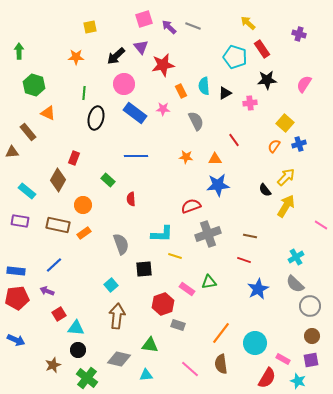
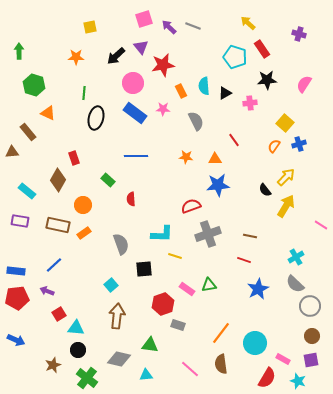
pink circle at (124, 84): moved 9 px right, 1 px up
red rectangle at (74, 158): rotated 40 degrees counterclockwise
green triangle at (209, 282): moved 3 px down
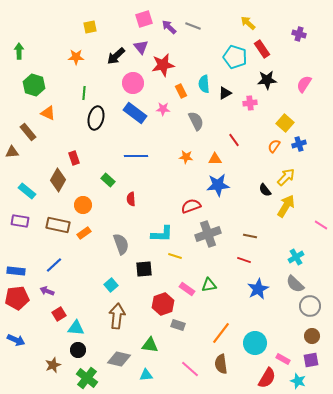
cyan semicircle at (204, 86): moved 2 px up
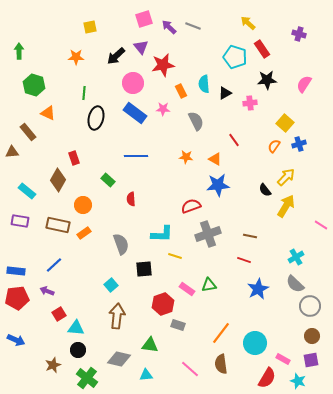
orange triangle at (215, 159): rotated 32 degrees clockwise
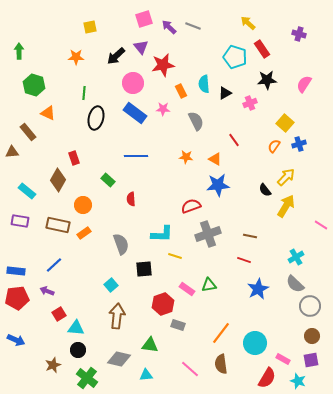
pink cross at (250, 103): rotated 16 degrees counterclockwise
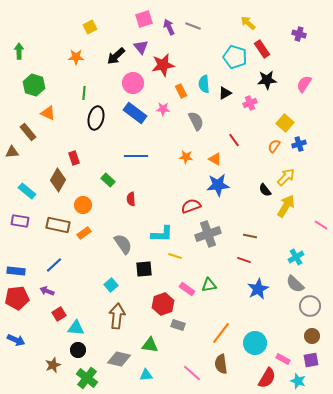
yellow square at (90, 27): rotated 16 degrees counterclockwise
purple arrow at (169, 27): rotated 21 degrees clockwise
gray semicircle at (121, 244): moved 2 px right; rotated 15 degrees counterclockwise
pink line at (190, 369): moved 2 px right, 4 px down
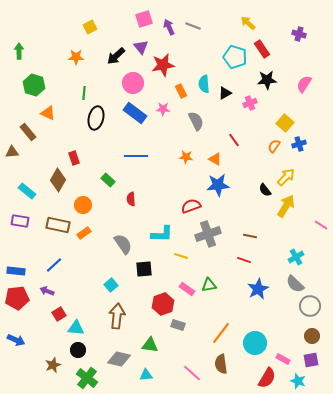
yellow line at (175, 256): moved 6 px right
